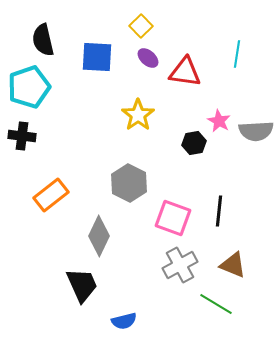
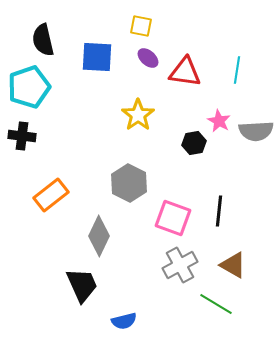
yellow square: rotated 35 degrees counterclockwise
cyan line: moved 16 px down
brown triangle: rotated 8 degrees clockwise
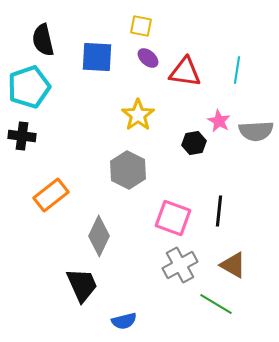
gray hexagon: moved 1 px left, 13 px up
